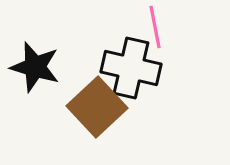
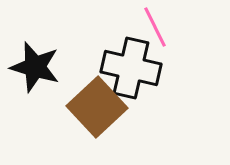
pink line: rotated 15 degrees counterclockwise
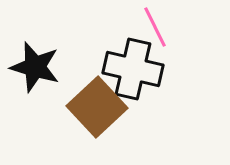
black cross: moved 2 px right, 1 px down
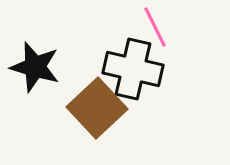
brown square: moved 1 px down
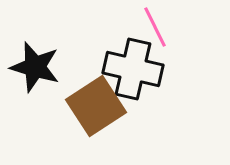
brown square: moved 1 px left, 2 px up; rotated 10 degrees clockwise
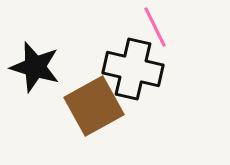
brown square: moved 2 px left; rotated 4 degrees clockwise
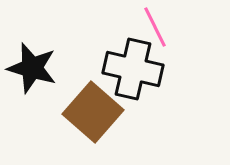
black star: moved 3 px left, 1 px down
brown square: moved 1 px left, 6 px down; rotated 20 degrees counterclockwise
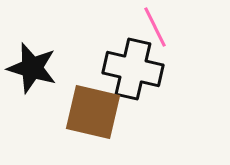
brown square: rotated 28 degrees counterclockwise
